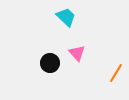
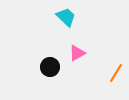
pink triangle: rotated 42 degrees clockwise
black circle: moved 4 px down
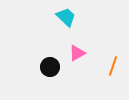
orange line: moved 3 px left, 7 px up; rotated 12 degrees counterclockwise
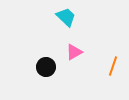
pink triangle: moved 3 px left, 1 px up
black circle: moved 4 px left
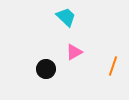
black circle: moved 2 px down
